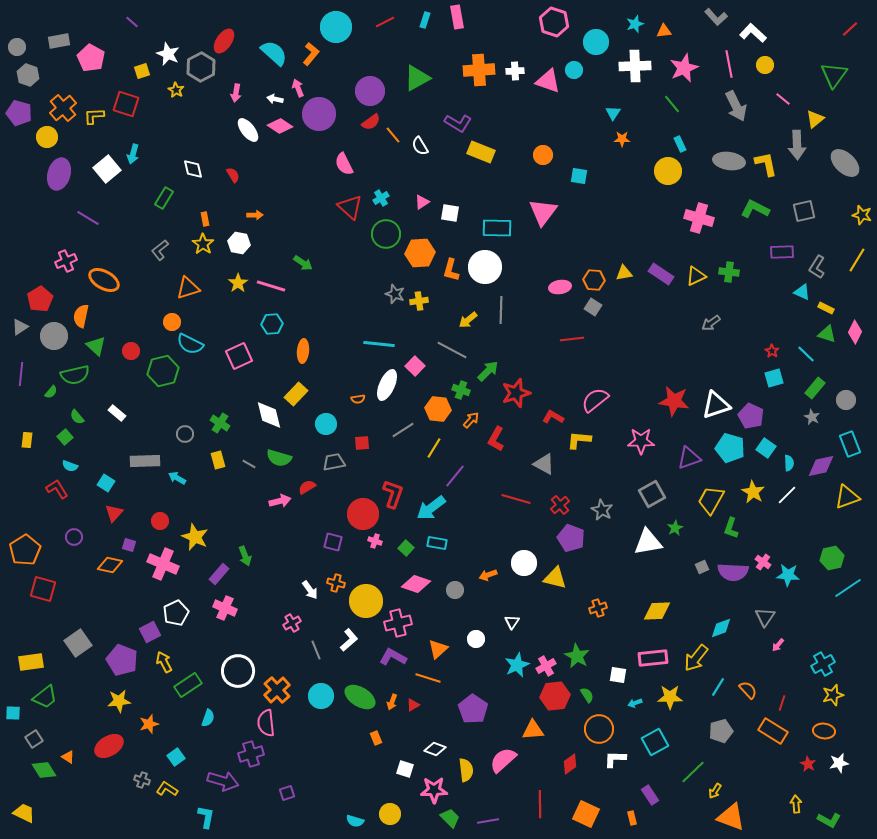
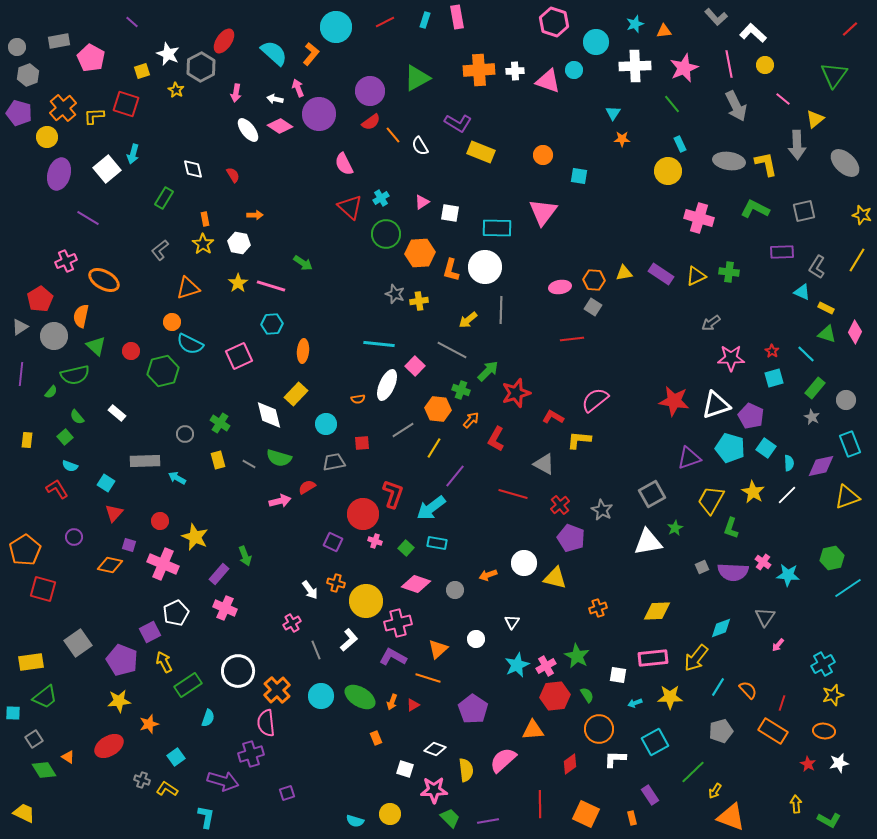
gray hexagon at (28, 75): rotated 20 degrees clockwise
pink star at (641, 441): moved 90 px right, 83 px up
red line at (516, 499): moved 3 px left, 5 px up
purple square at (333, 542): rotated 12 degrees clockwise
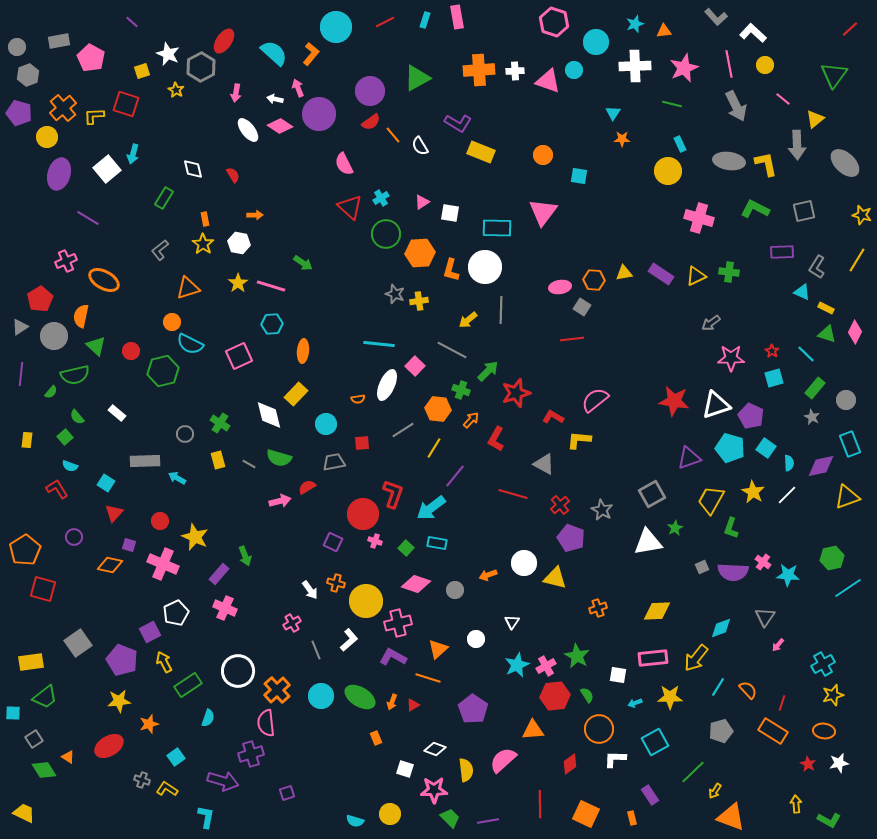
green line at (672, 104): rotated 36 degrees counterclockwise
gray square at (593, 307): moved 11 px left
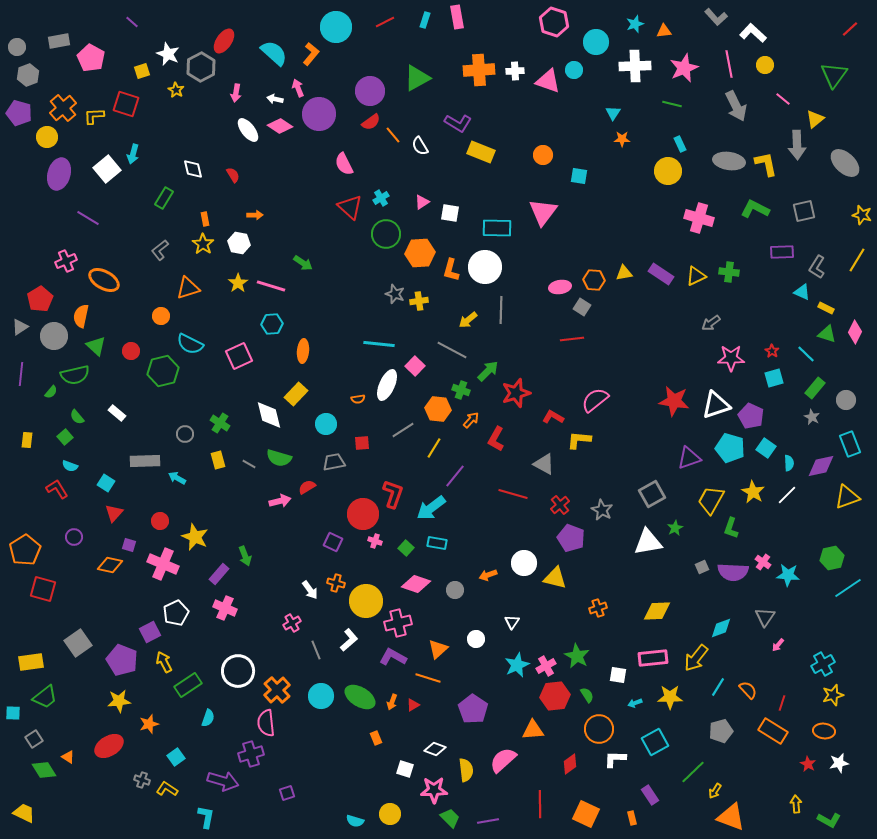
orange circle at (172, 322): moved 11 px left, 6 px up
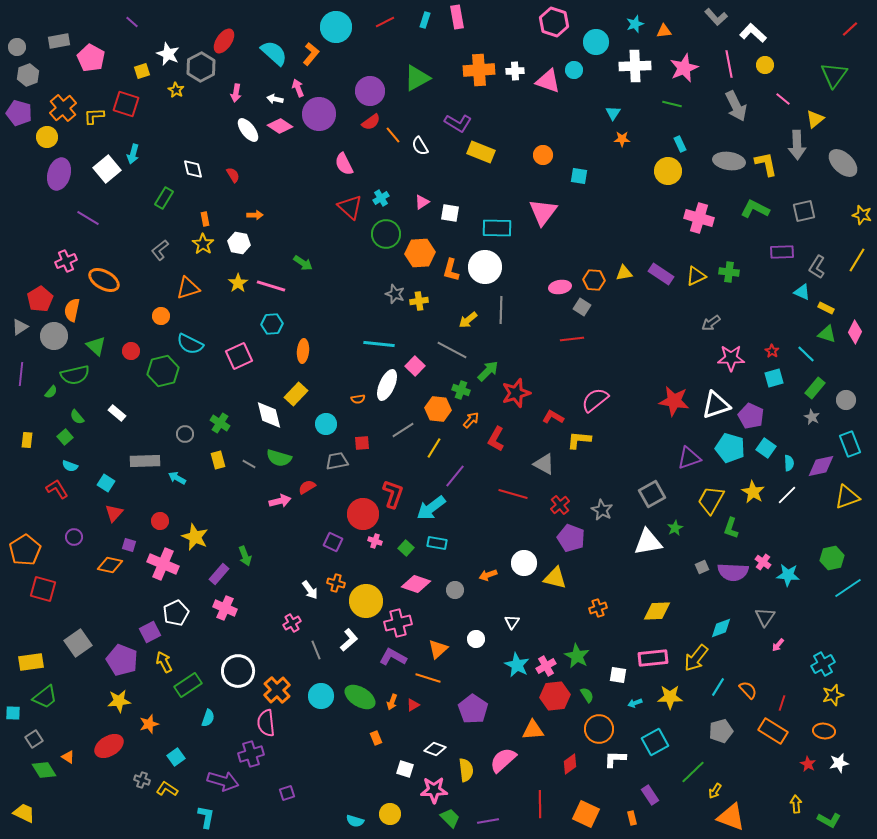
gray ellipse at (845, 163): moved 2 px left
orange semicircle at (81, 316): moved 9 px left, 6 px up
gray trapezoid at (334, 462): moved 3 px right, 1 px up
cyan star at (517, 665): rotated 20 degrees counterclockwise
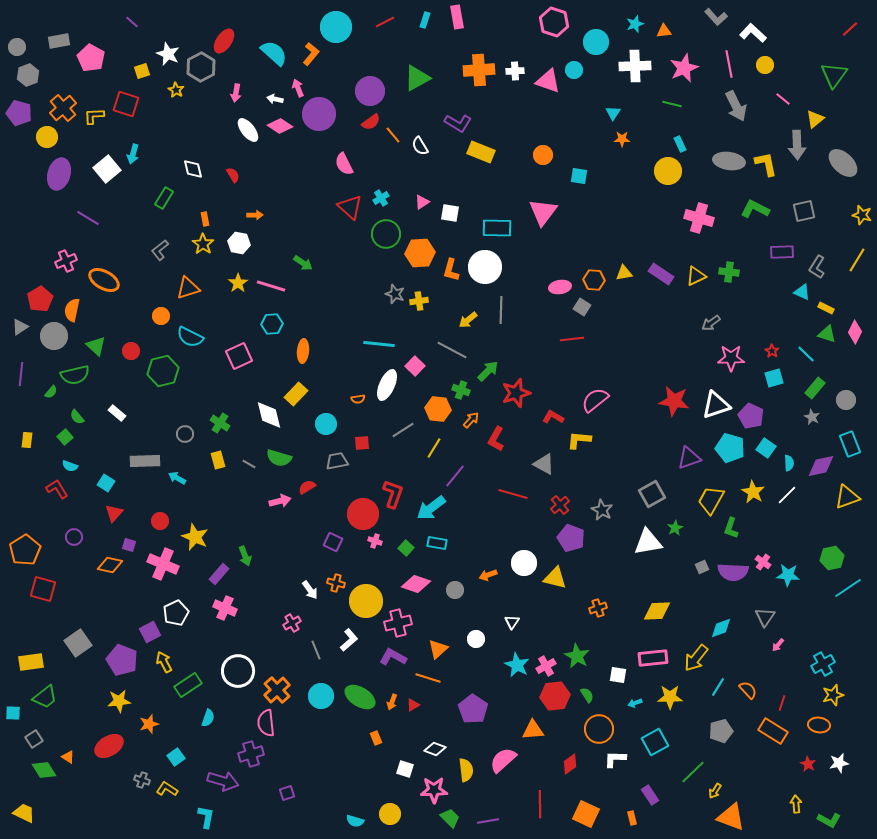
cyan semicircle at (190, 344): moved 7 px up
orange ellipse at (824, 731): moved 5 px left, 6 px up
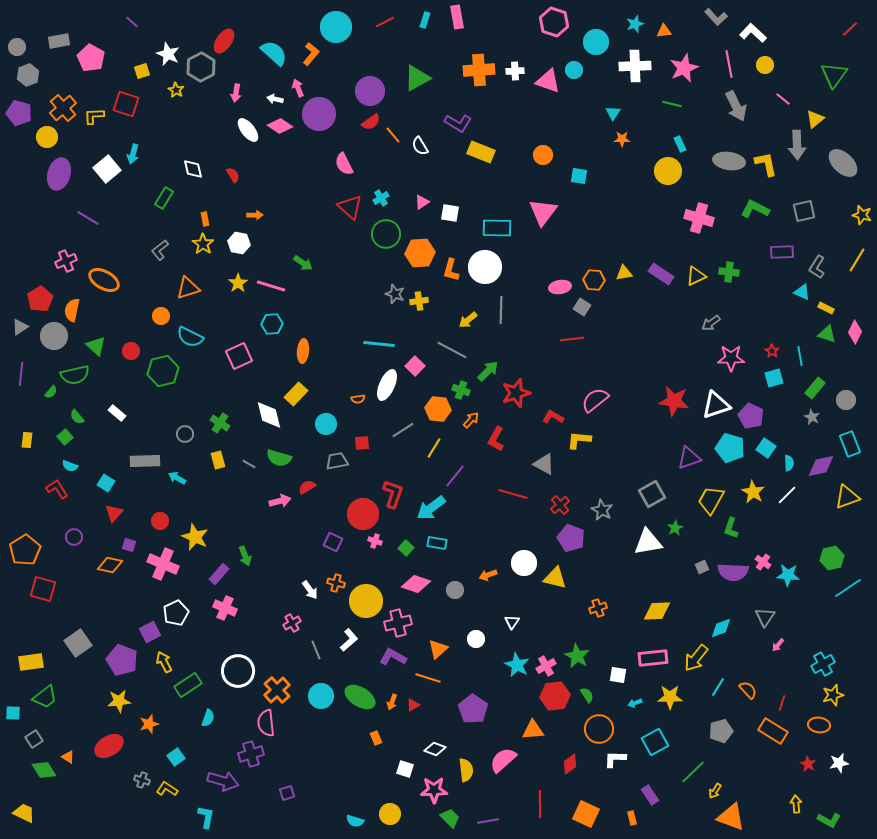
cyan line at (806, 354): moved 6 px left, 2 px down; rotated 36 degrees clockwise
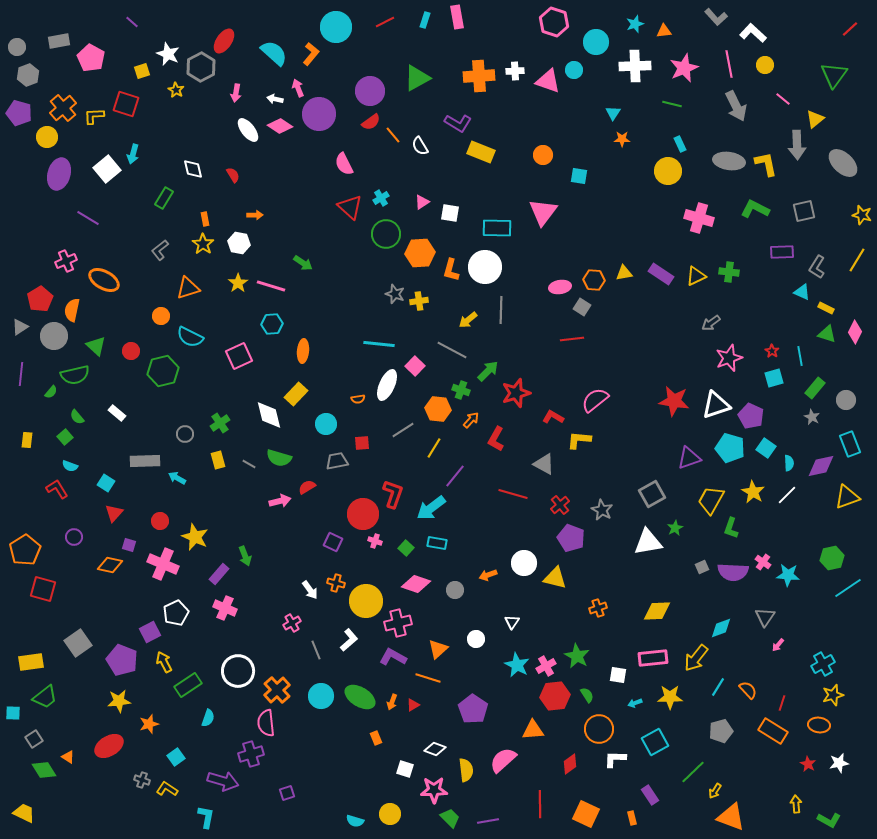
orange cross at (479, 70): moved 6 px down
pink star at (731, 358): moved 2 px left; rotated 20 degrees counterclockwise
green cross at (220, 423): rotated 24 degrees clockwise
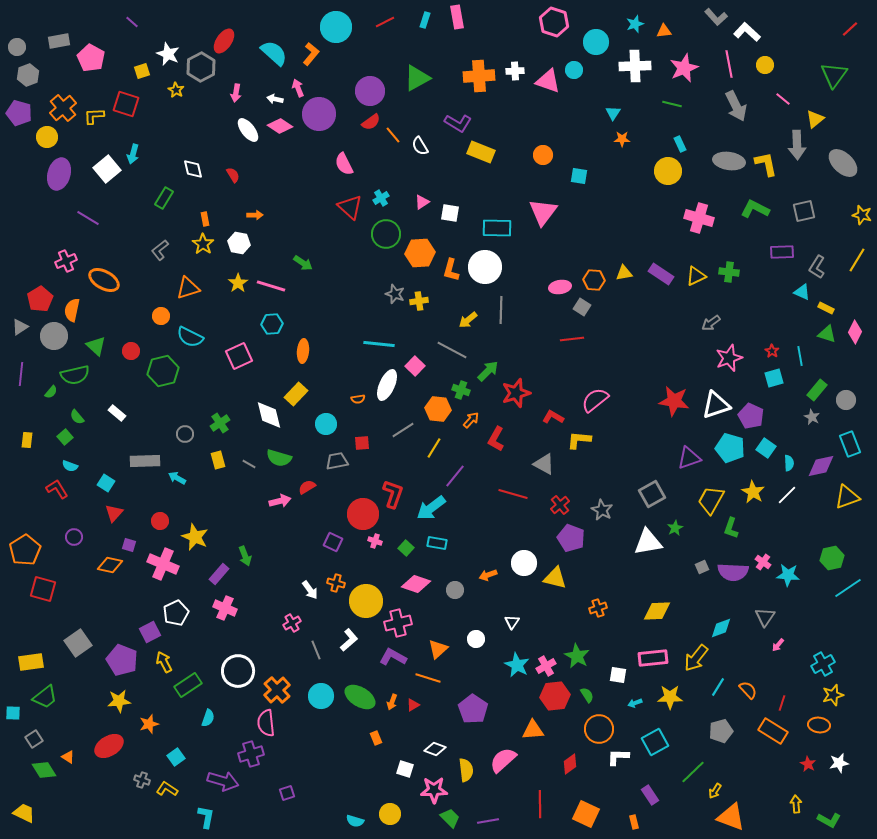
white L-shape at (753, 33): moved 6 px left, 1 px up
green rectangle at (815, 388): moved 2 px right, 2 px down
white L-shape at (615, 759): moved 3 px right, 2 px up
orange rectangle at (632, 818): moved 2 px right, 4 px down
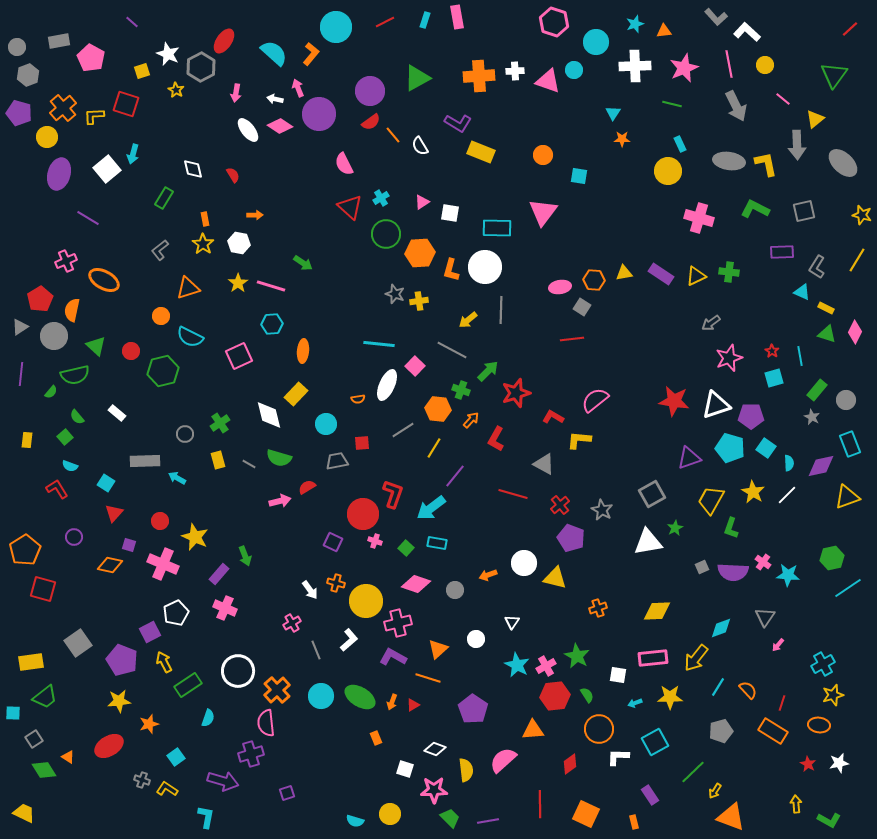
purple pentagon at (751, 416): rotated 25 degrees counterclockwise
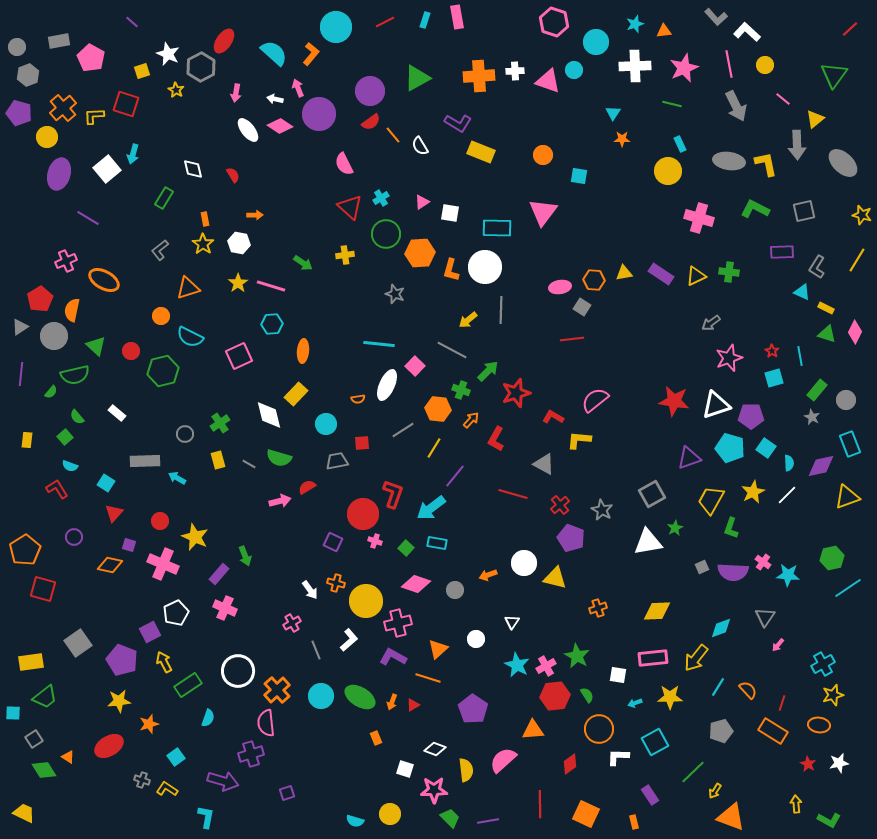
yellow cross at (419, 301): moved 74 px left, 46 px up
yellow star at (753, 492): rotated 15 degrees clockwise
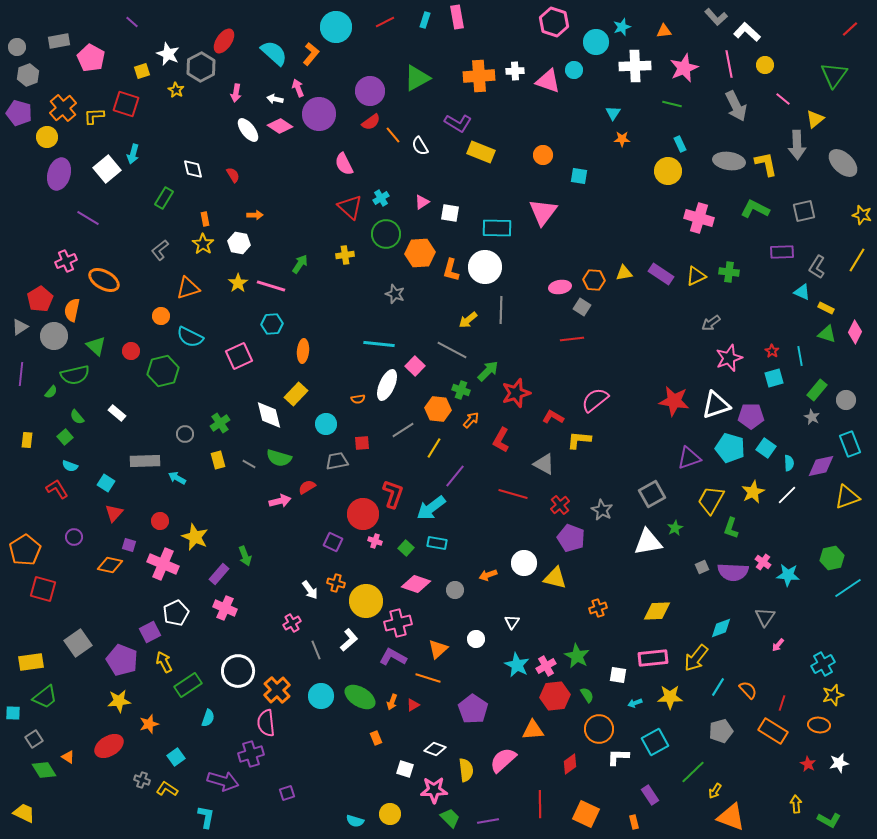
cyan star at (635, 24): moved 13 px left, 3 px down
green arrow at (303, 263): moved 3 px left, 1 px down; rotated 90 degrees counterclockwise
red L-shape at (496, 439): moved 5 px right, 1 px down
